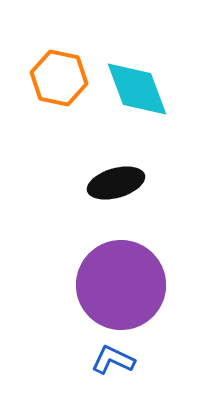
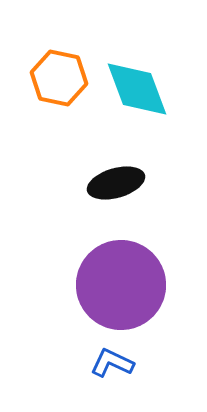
blue L-shape: moved 1 px left, 3 px down
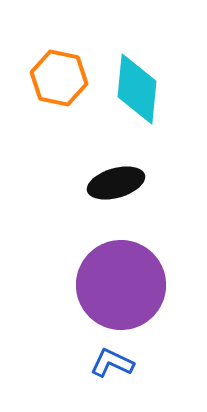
cyan diamond: rotated 26 degrees clockwise
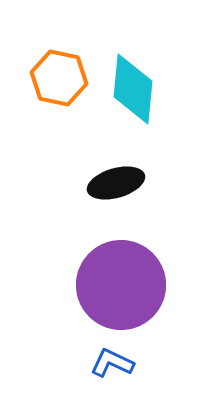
cyan diamond: moved 4 px left
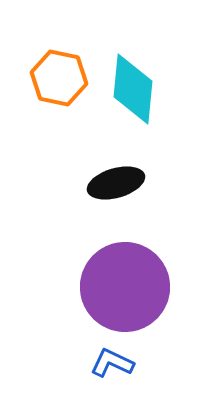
purple circle: moved 4 px right, 2 px down
